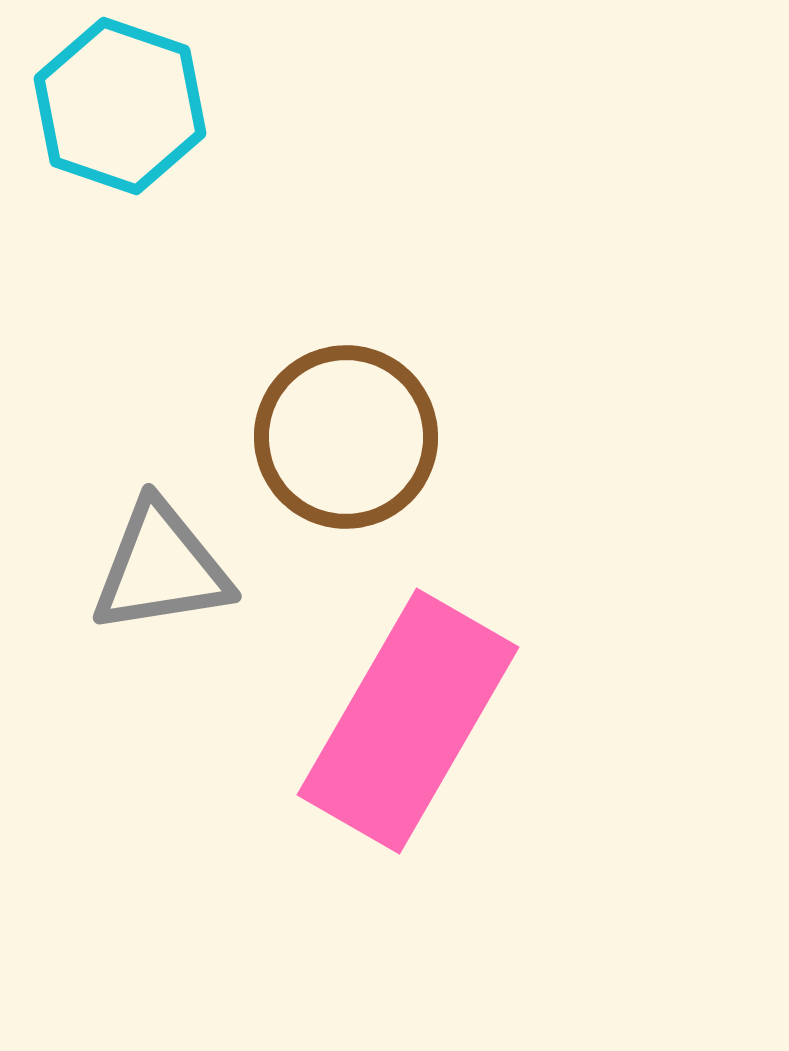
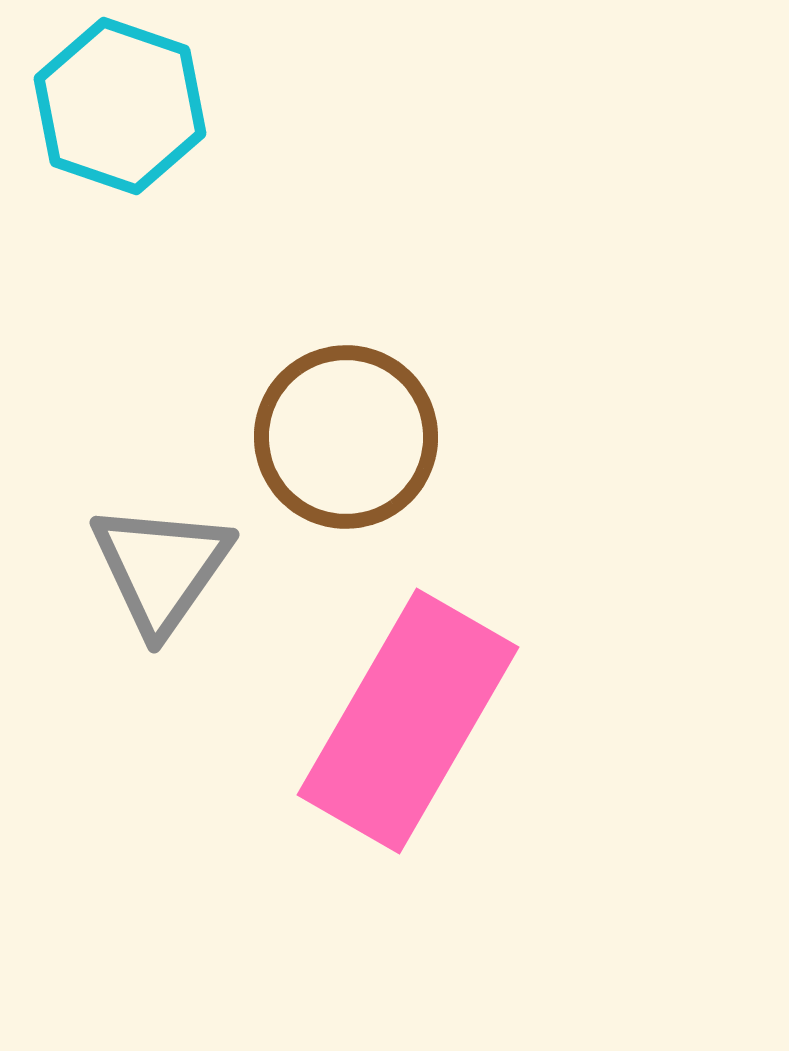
gray triangle: rotated 46 degrees counterclockwise
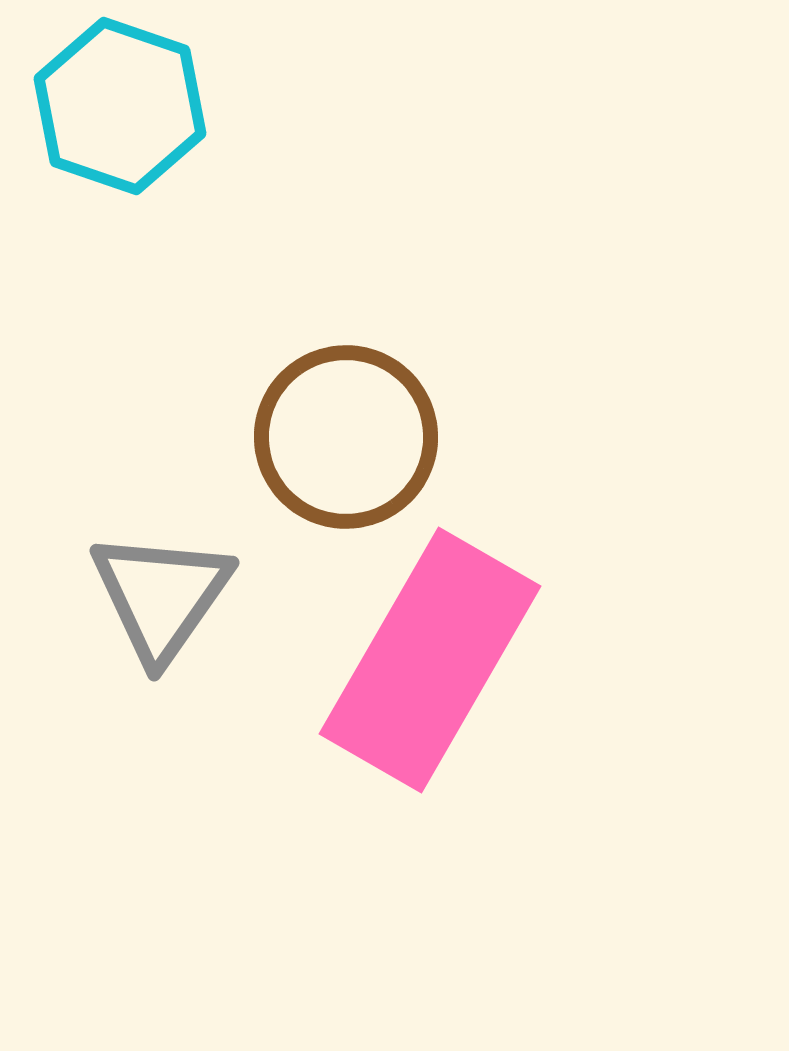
gray triangle: moved 28 px down
pink rectangle: moved 22 px right, 61 px up
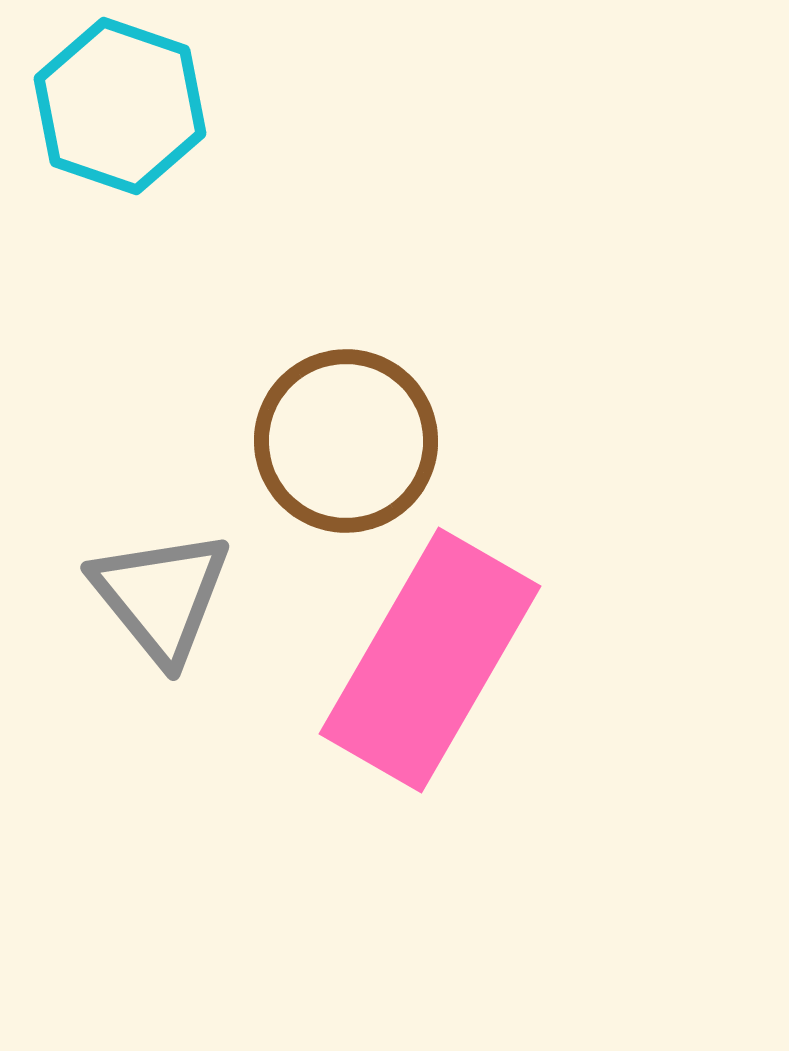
brown circle: moved 4 px down
gray triangle: rotated 14 degrees counterclockwise
